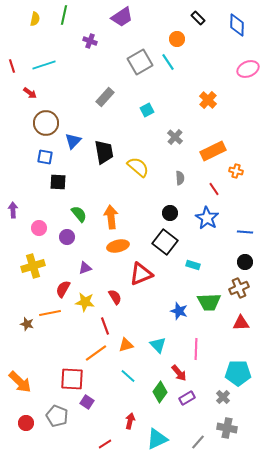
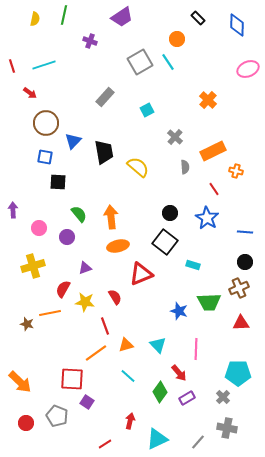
gray semicircle at (180, 178): moved 5 px right, 11 px up
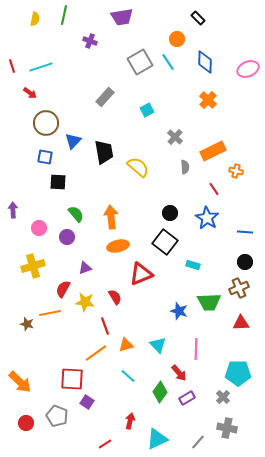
purple trapezoid at (122, 17): rotated 25 degrees clockwise
blue diamond at (237, 25): moved 32 px left, 37 px down
cyan line at (44, 65): moved 3 px left, 2 px down
green semicircle at (79, 214): moved 3 px left
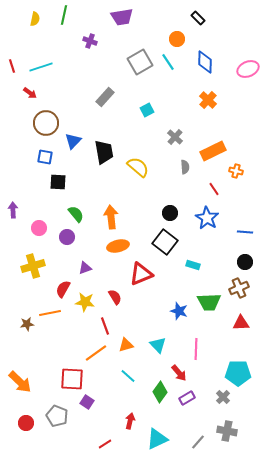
brown star at (27, 324): rotated 24 degrees counterclockwise
gray cross at (227, 428): moved 3 px down
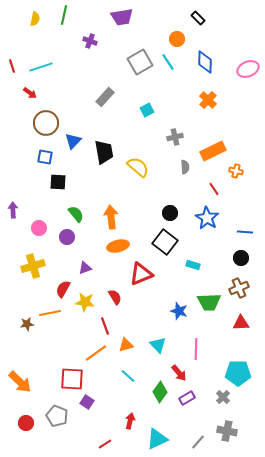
gray cross at (175, 137): rotated 35 degrees clockwise
black circle at (245, 262): moved 4 px left, 4 px up
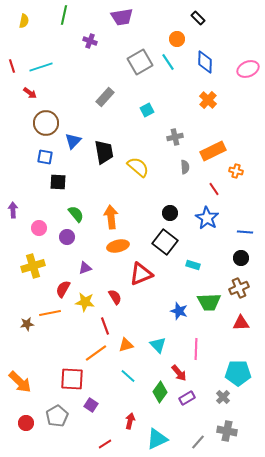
yellow semicircle at (35, 19): moved 11 px left, 2 px down
purple square at (87, 402): moved 4 px right, 3 px down
gray pentagon at (57, 416): rotated 20 degrees clockwise
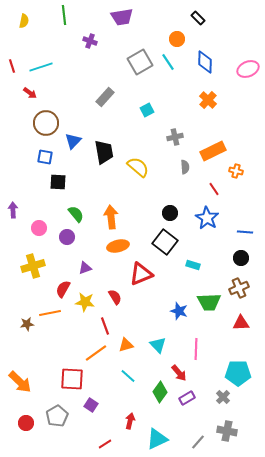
green line at (64, 15): rotated 18 degrees counterclockwise
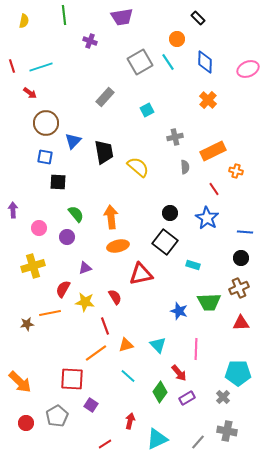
red triangle at (141, 274): rotated 10 degrees clockwise
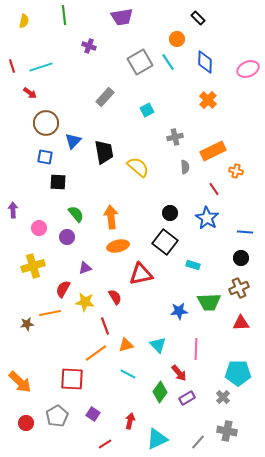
purple cross at (90, 41): moved 1 px left, 5 px down
blue star at (179, 311): rotated 24 degrees counterclockwise
cyan line at (128, 376): moved 2 px up; rotated 14 degrees counterclockwise
purple square at (91, 405): moved 2 px right, 9 px down
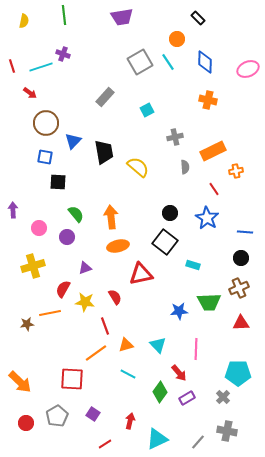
purple cross at (89, 46): moved 26 px left, 8 px down
orange cross at (208, 100): rotated 30 degrees counterclockwise
orange cross at (236, 171): rotated 24 degrees counterclockwise
